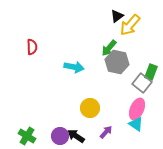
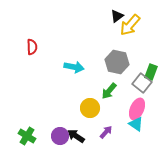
green arrow: moved 43 px down
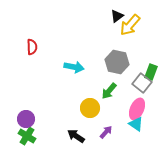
purple circle: moved 34 px left, 17 px up
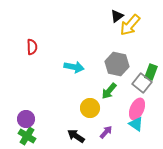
gray hexagon: moved 2 px down
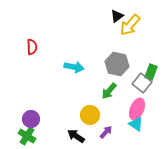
yellow circle: moved 7 px down
purple circle: moved 5 px right
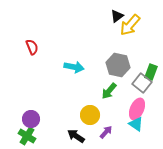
red semicircle: rotated 21 degrees counterclockwise
gray hexagon: moved 1 px right, 1 px down
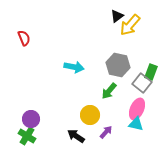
red semicircle: moved 8 px left, 9 px up
cyan triangle: rotated 21 degrees counterclockwise
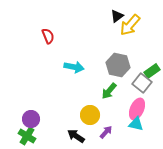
red semicircle: moved 24 px right, 2 px up
green rectangle: moved 1 px right, 1 px up; rotated 35 degrees clockwise
